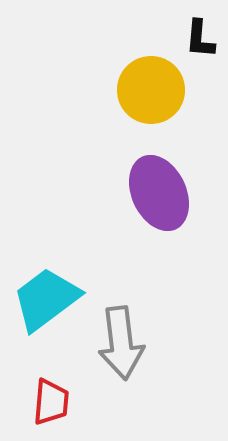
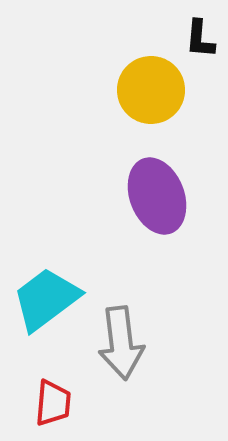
purple ellipse: moved 2 px left, 3 px down; rotated 4 degrees clockwise
red trapezoid: moved 2 px right, 1 px down
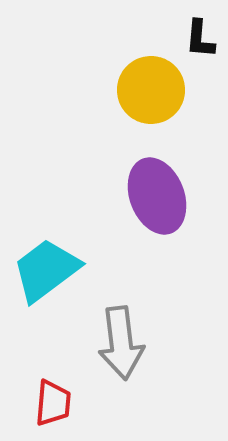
cyan trapezoid: moved 29 px up
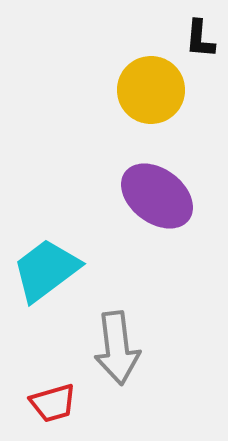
purple ellipse: rotated 32 degrees counterclockwise
gray arrow: moved 4 px left, 5 px down
red trapezoid: rotated 69 degrees clockwise
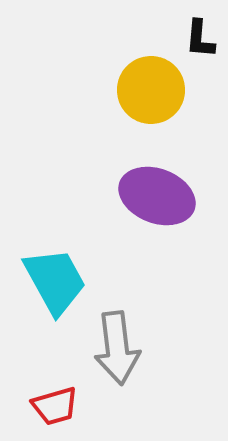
purple ellipse: rotated 16 degrees counterclockwise
cyan trapezoid: moved 9 px right, 11 px down; rotated 98 degrees clockwise
red trapezoid: moved 2 px right, 3 px down
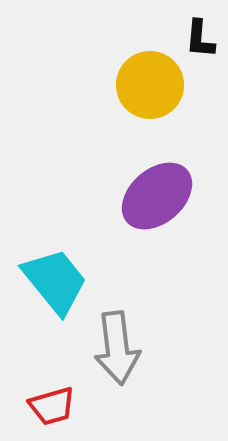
yellow circle: moved 1 px left, 5 px up
purple ellipse: rotated 62 degrees counterclockwise
cyan trapezoid: rotated 10 degrees counterclockwise
red trapezoid: moved 3 px left
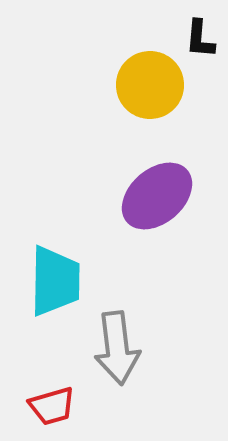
cyan trapezoid: rotated 40 degrees clockwise
